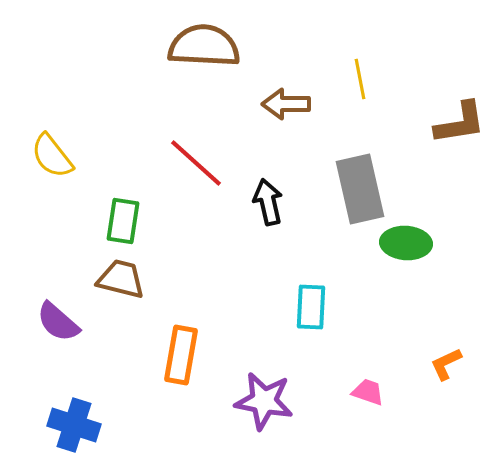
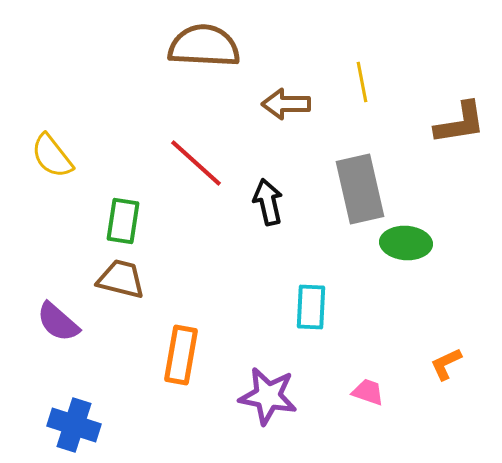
yellow line: moved 2 px right, 3 px down
purple star: moved 4 px right, 5 px up
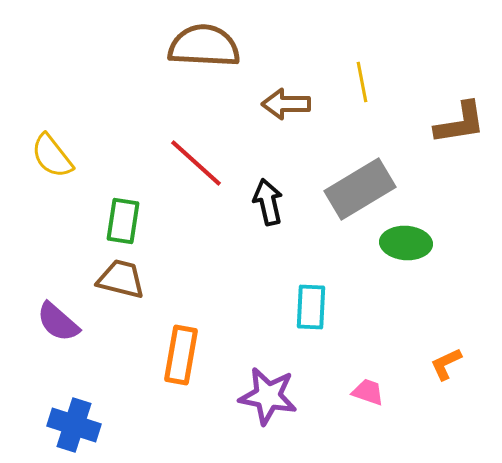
gray rectangle: rotated 72 degrees clockwise
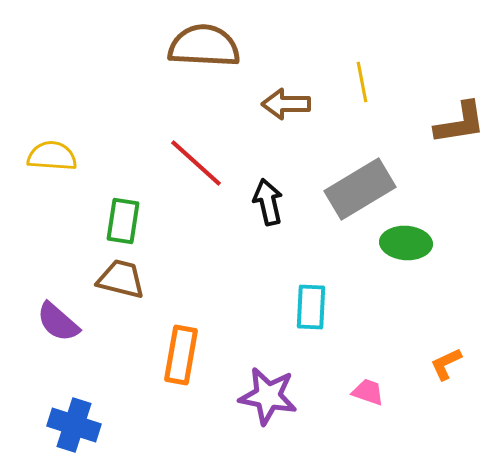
yellow semicircle: rotated 132 degrees clockwise
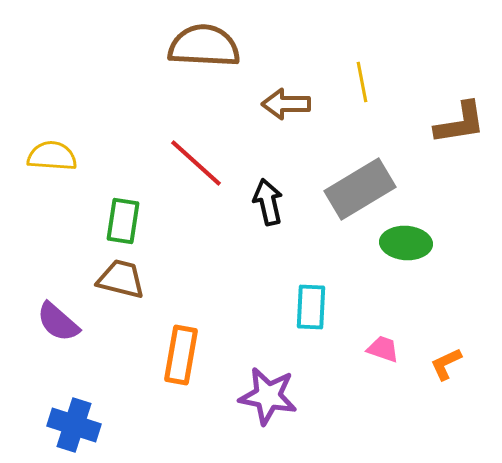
pink trapezoid: moved 15 px right, 43 px up
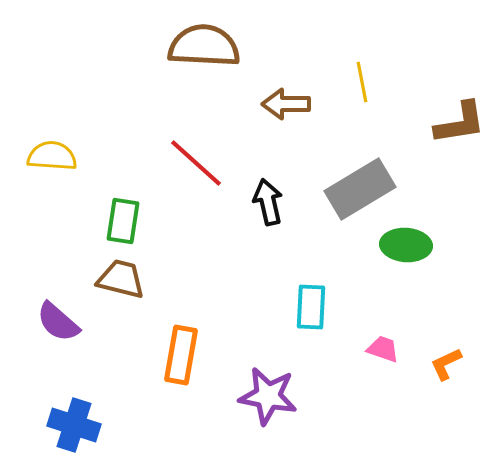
green ellipse: moved 2 px down
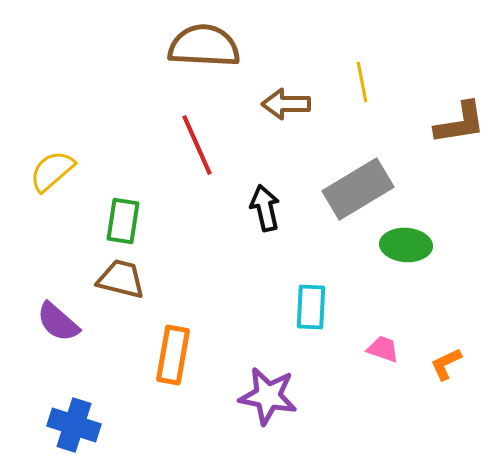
yellow semicircle: moved 15 px down; rotated 45 degrees counterclockwise
red line: moved 1 px right, 18 px up; rotated 24 degrees clockwise
gray rectangle: moved 2 px left
black arrow: moved 3 px left, 6 px down
orange rectangle: moved 8 px left
